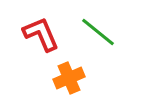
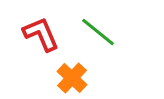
orange cross: moved 3 px right; rotated 24 degrees counterclockwise
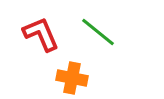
orange cross: rotated 32 degrees counterclockwise
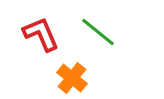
orange cross: rotated 28 degrees clockwise
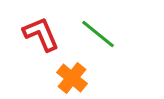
green line: moved 2 px down
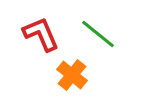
orange cross: moved 3 px up
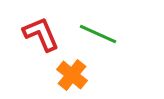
green line: rotated 15 degrees counterclockwise
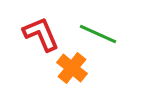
orange cross: moved 7 px up
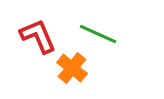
red L-shape: moved 3 px left, 2 px down
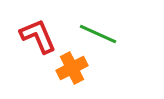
orange cross: rotated 24 degrees clockwise
